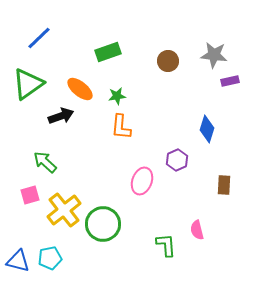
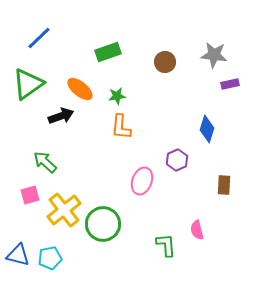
brown circle: moved 3 px left, 1 px down
purple rectangle: moved 3 px down
blue triangle: moved 6 px up
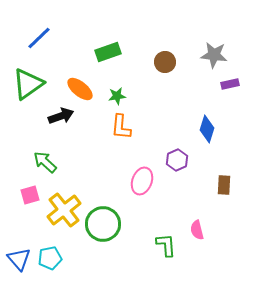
blue triangle: moved 1 px right, 4 px down; rotated 35 degrees clockwise
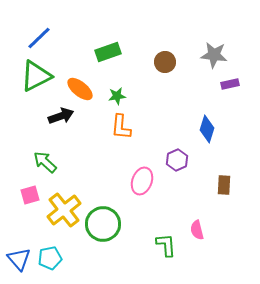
green triangle: moved 8 px right, 8 px up; rotated 8 degrees clockwise
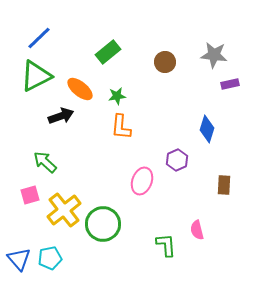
green rectangle: rotated 20 degrees counterclockwise
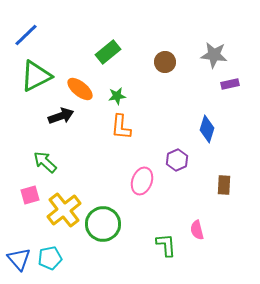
blue line: moved 13 px left, 3 px up
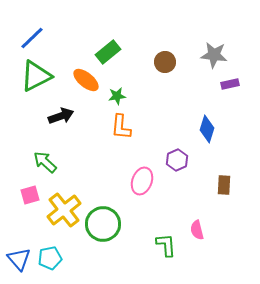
blue line: moved 6 px right, 3 px down
orange ellipse: moved 6 px right, 9 px up
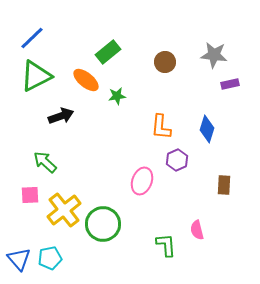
orange L-shape: moved 40 px right
pink square: rotated 12 degrees clockwise
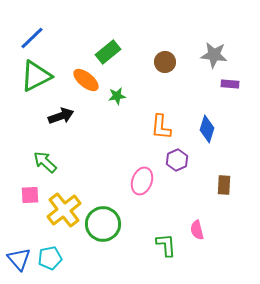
purple rectangle: rotated 18 degrees clockwise
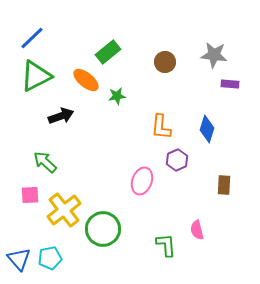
green circle: moved 5 px down
